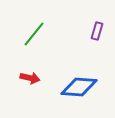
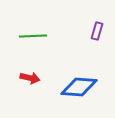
green line: moved 1 px left, 2 px down; rotated 48 degrees clockwise
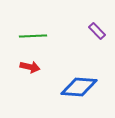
purple rectangle: rotated 60 degrees counterclockwise
red arrow: moved 11 px up
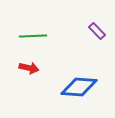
red arrow: moved 1 px left, 1 px down
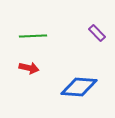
purple rectangle: moved 2 px down
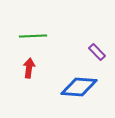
purple rectangle: moved 19 px down
red arrow: rotated 96 degrees counterclockwise
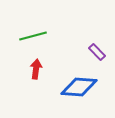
green line: rotated 12 degrees counterclockwise
red arrow: moved 7 px right, 1 px down
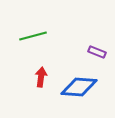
purple rectangle: rotated 24 degrees counterclockwise
red arrow: moved 5 px right, 8 px down
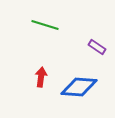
green line: moved 12 px right, 11 px up; rotated 32 degrees clockwise
purple rectangle: moved 5 px up; rotated 12 degrees clockwise
